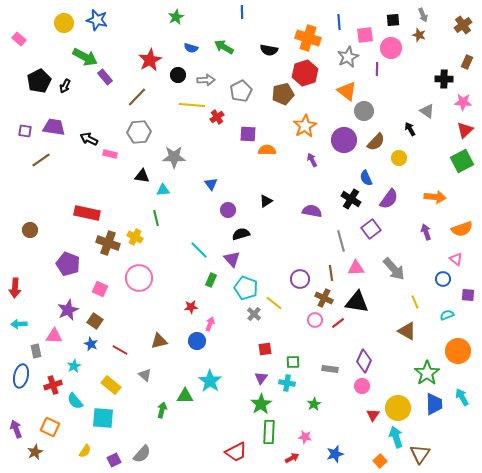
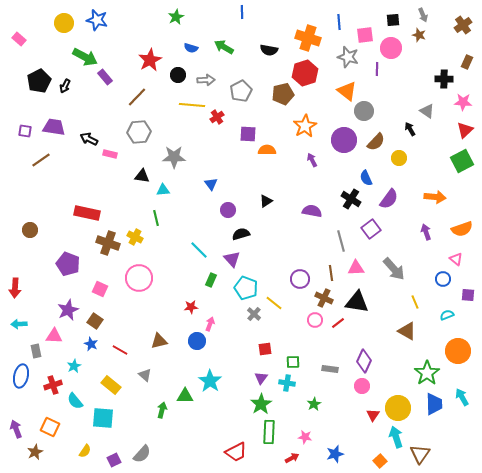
gray star at (348, 57): rotated 30 degrees counterclockwise
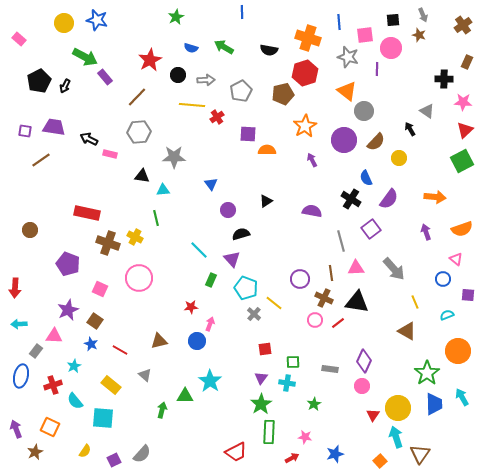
gray rectangle at (36, 351): rotated 48 degrees clockwise
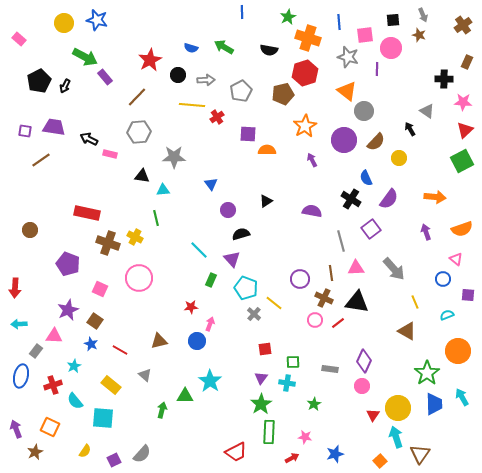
green star at (176, 17): moved 112 px right
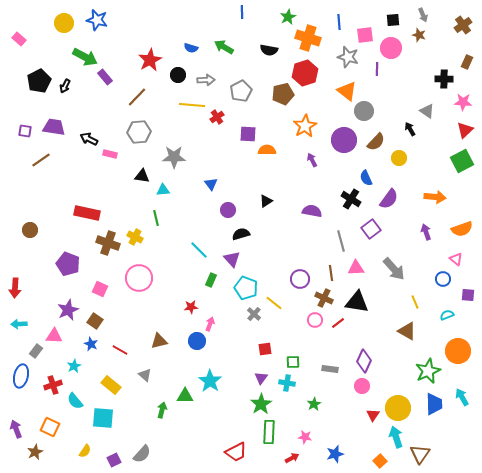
green star at (427, 373): moved 1 px right, 2 px up; rotated 10 degrees clockwise
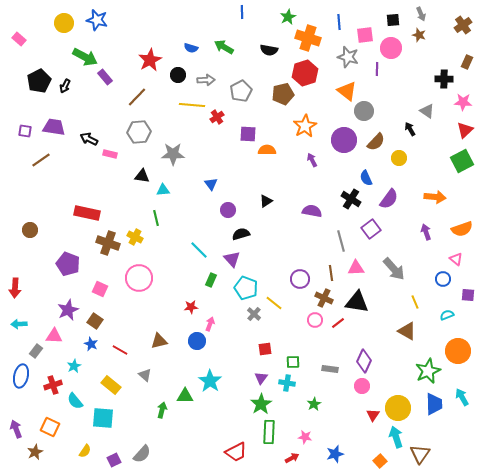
gray arrow at (423, 15): moved 2 px left, 1 px up
gray star at (174, 157): moved 1 px left, 3 px up
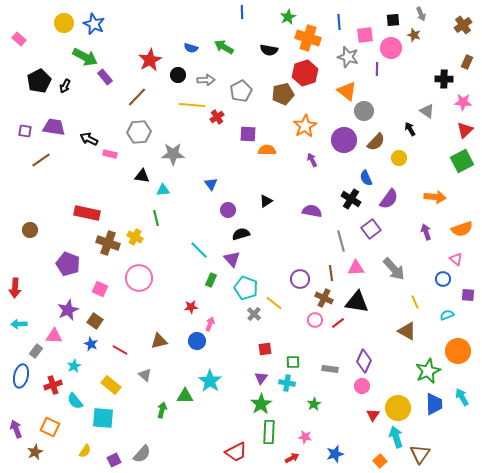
blue star at (97, 20): moved 3 px left, 4 px down; rotated 10 degrees clockwise
brown star at (419, 35): moved 5 px left
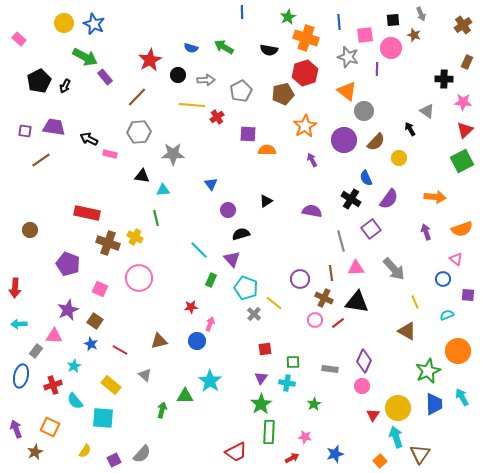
orange cross at (308, 38): moved 2 px left
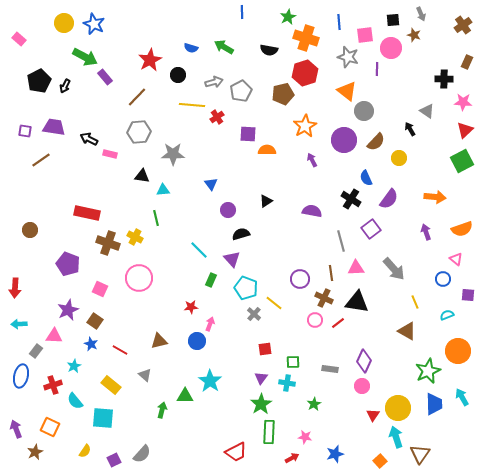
gray arrow at (206, 80): moved 8 px right, 2 px down; rotated 12 degrees counterclockwise
